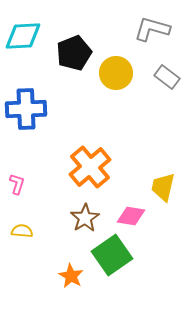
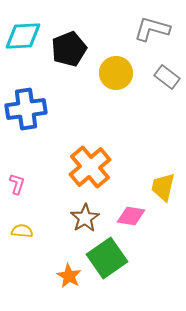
black pentagon: moved 5 px left, 4 px up
blue cross: rotated 6 degrees counterclockwise
green square: moved 5 px left, 3 px down
orange star: moved 2 px left
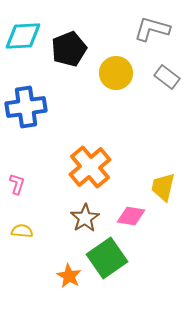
blue cross: moved 2 px up
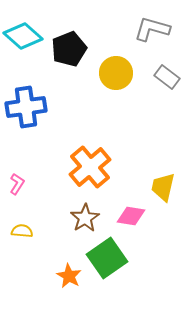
cyan diamond: rotated 45 degrees clockwise
pink L-shape: rotated 15 degrees clockwise
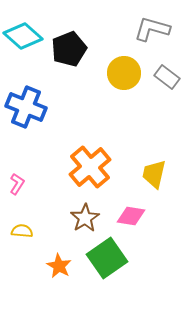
yellow circle: moved 8 px right
blue cross: rotated 30 degrees clockwise
yellow trapezoid: moved 9 px left, 13 px up
orange star: moved 10 px left, 10 px up
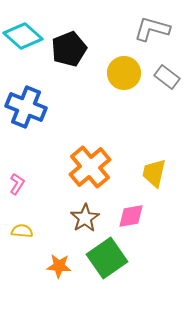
yellow trapezoid: moved 1 px up
pink diamond: rotated 20 degrees counterclockwise
orange star: rotated 25 degrees counterclockwise
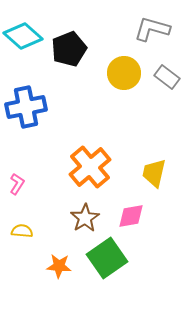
blue cross: rotated 33 degrees counterclockwise
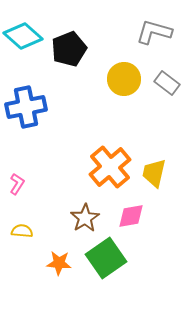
gray L-shape: moved 2 px right, 3 px down
yellow circle: moved 6 px down
gray rectangle: moved 6 px down
orange cross: moved 20 px right
green square: moved 1 px left
orange star: moved 3 px up
